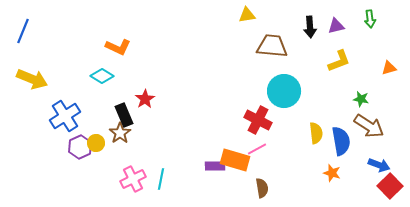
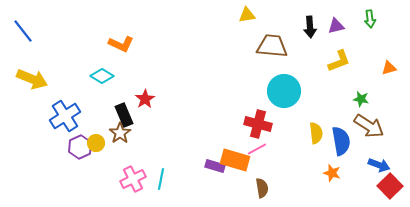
blue line: rotated 60 degrees counterclockwise
orange L-shape: moved 3 px right, 3 px up
red cross: moved 4 px down; rotated 12 degrees counterclockwise
purple rectangle: rotated 18 degrees clockwise
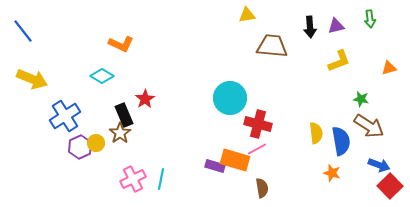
cyan circle: moved 54 px left, 7 px down
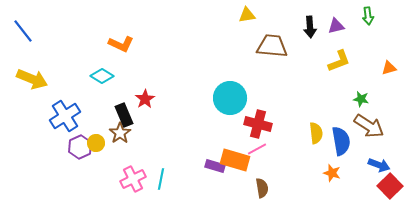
green arrow: moved 2 px left, 3 px up
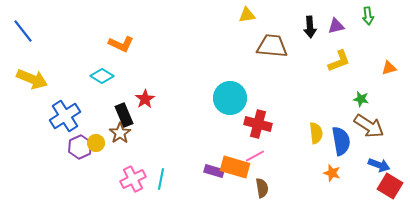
pink line: moved 2 px left, 7 px down
orange rectangle: moved 7 px down
purple rectangle: moved 1 px left, 5 px down
red square: rotated 15 degrees counterclockwise
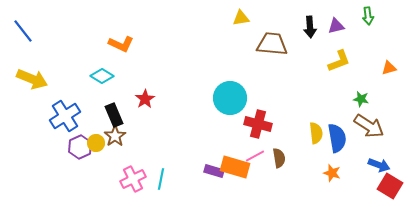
yellow triangle: moved 6 px left, 3 px down
brown trapezoid: moved 2 px up
black rectangle: moved 10 px left
brown star: moved 5 px left, 3 px down
blue semicircle: moved 4 px left, 3 px up
brown semicircle: moved 17 px right, 30 px up
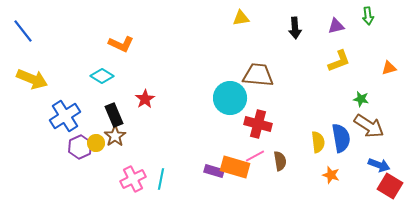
black arrow: moved 15 px left, 1 px down
brown trapezoid: moved 14 px left, 31 px down
yellow semicircle: moved 2 px right, 9 px down
blue semicircle: moved 4 px right
brown semicircle: moved 1 px right, 3 px down
orange star: moved 1 px left, 2 px down
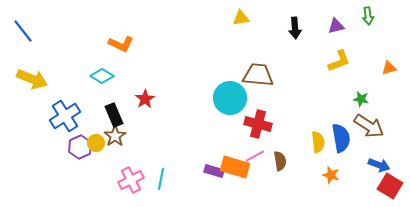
pink cross: moved 2 px left, 1 px down
